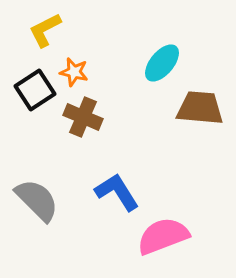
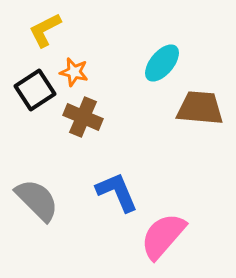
blue L-shape: rotated 9 degrees clockwise
pink semicircle: rotated 28 degrees counterclockwise
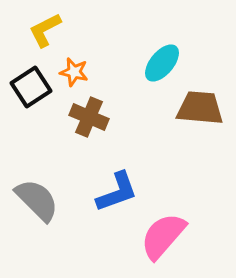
black square: moved 4 px left, 3 px up
brown cross: moved 6 px right
blue L-shape: rotated 93 degrees clockwise
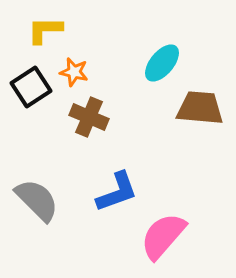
yellow L-shape: rotated 27 degrees clockwise
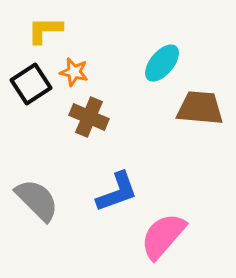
black square: moved 3 px up
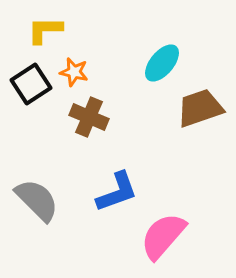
brown trapezoid: rotated 24 degrees counterclockwise
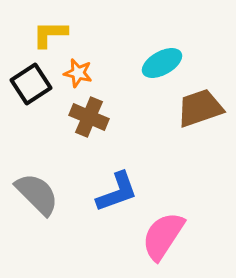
yellow L-shape: moved 5 px right, 4 px down
cyan ellipse: rotated 21 degrees clockwise
orange star: moved 4 px right, 1 px down
gray semicircle: moved 6 px up
pink semicircle: rotated 8 degrees counterclockwise
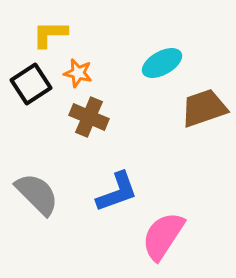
brown trapezoid: moved 4 px right
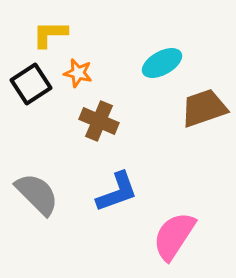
brown cross: moved 10 px right, 4 px down
pink semicircle: moved 11 px right
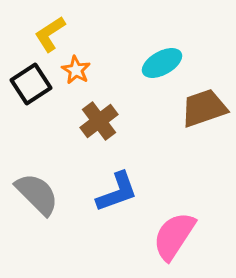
yellow L-shape: rotated 33 degrees counterclockwise
orange star: moved 2 px left, 3 px up; rotated 16 degrees clockwise
brown cross: rotated 30 degrees clockwise
